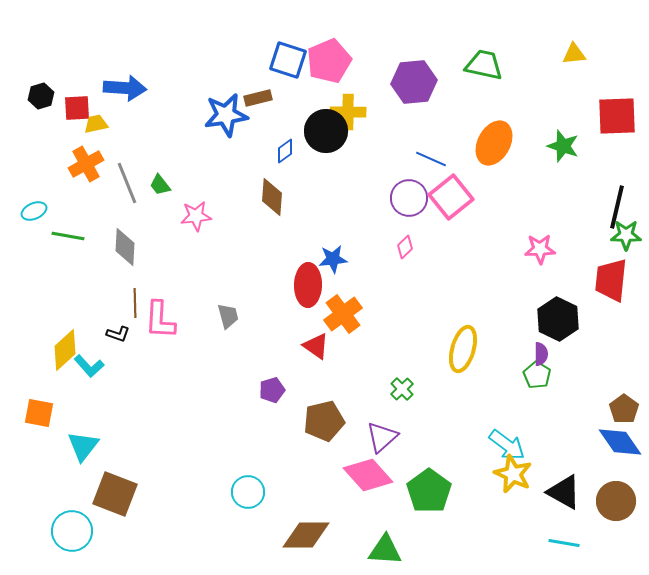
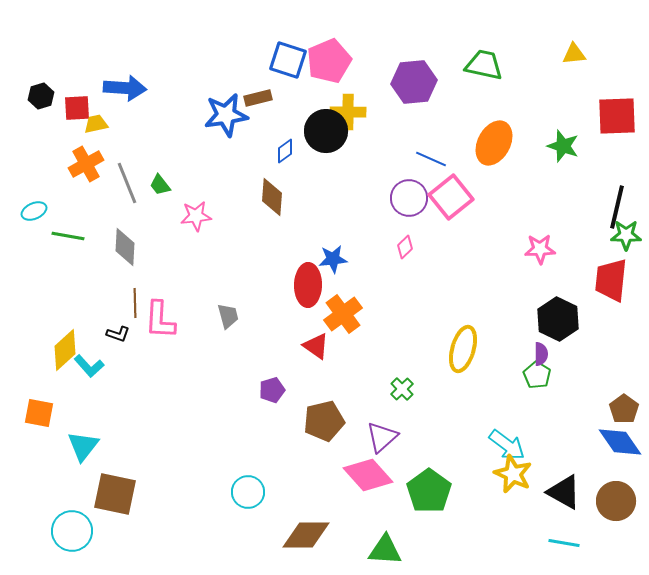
brown square at (115, 494): rotated 9 degrees counterclockwise
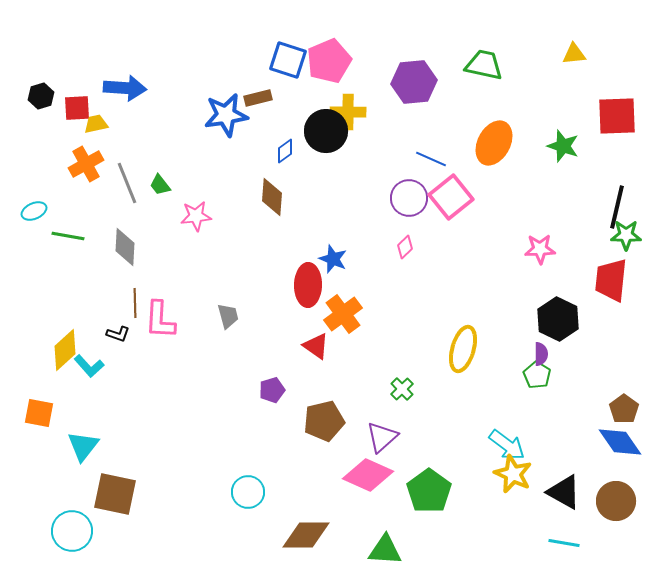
blue star at (333, 259): rotated 28 degrees clockwise
pink diamond at (368, 475): rotated 24 degrees counterclockwise
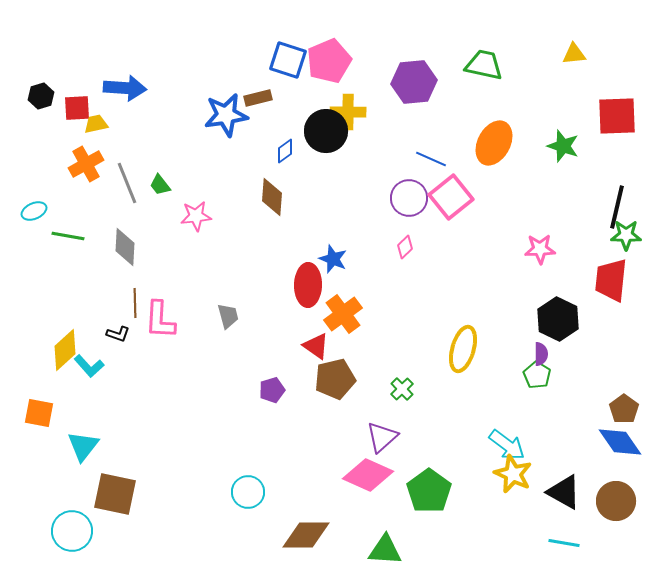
brown pentagon at (324, 421): moved 11 px right, 42 px up
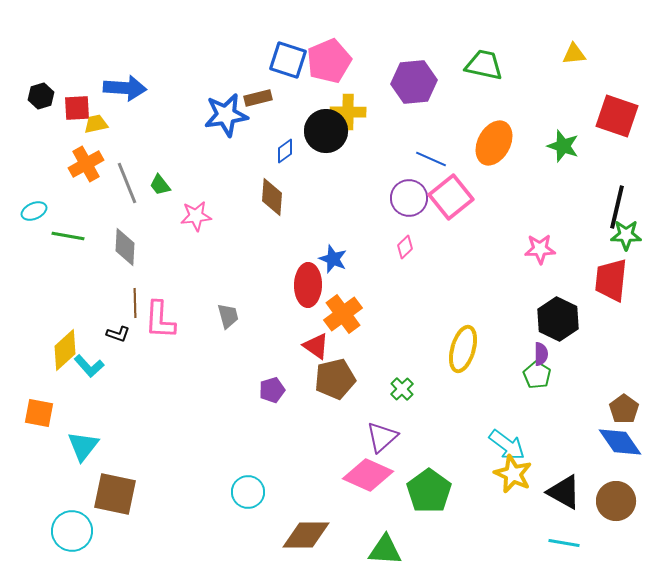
red square at (617, 116): rotated 21 degrees clockwise
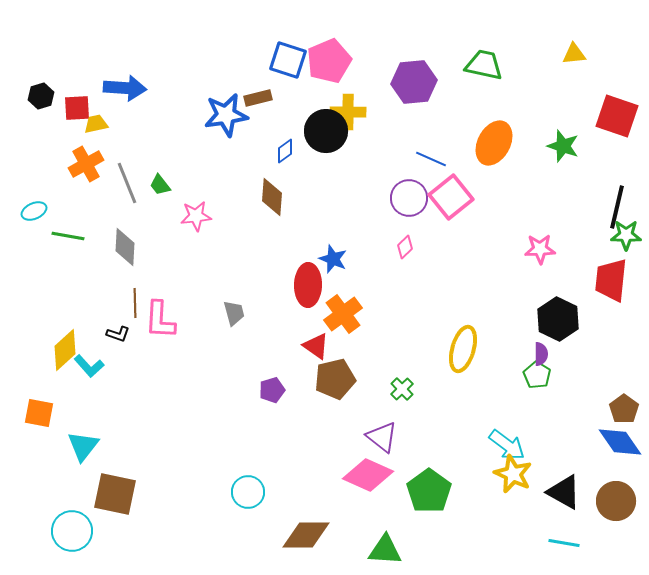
gray trapezoid at (228, 316): moved 6 px right, 3 px up
purple triangle at (382, 437): rotated 40 degrees counterclockwise
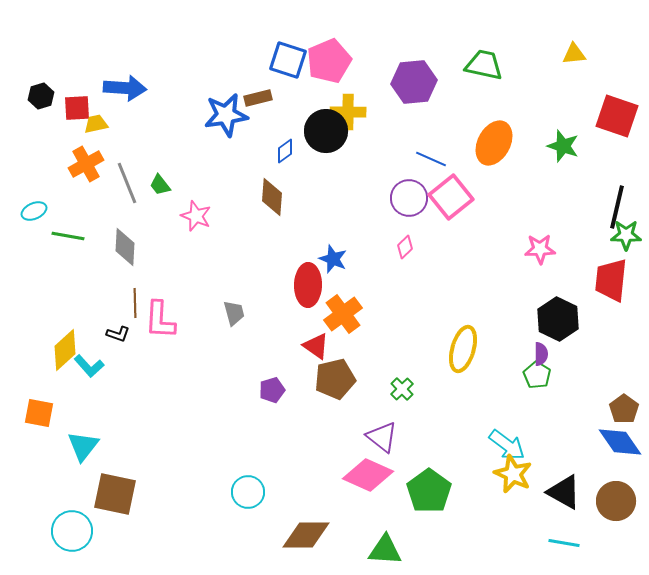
pink star at (196, 216): rotated 28 degrees clockwise
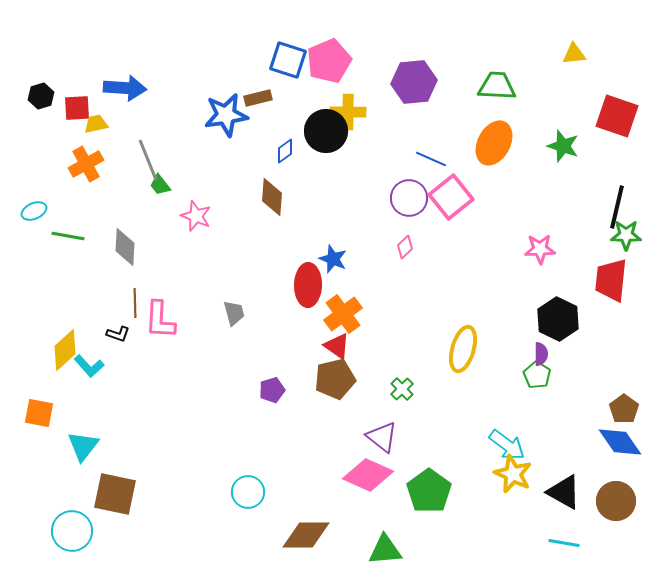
green trapezoid at (484, 65): moved 13 px right, 21 px down; rotated 9 degrees counterclockwise
gray line at (127, 183): moved 21 px right, 23 px up
red triangle at (316, 346): moved 21 px right
green triangle at (385, 550): rotated 9 degrees counterclockwise
